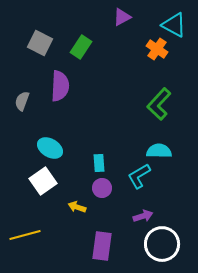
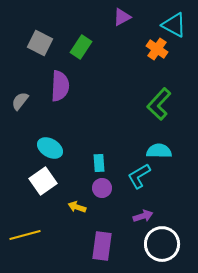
gray semicircle: moved 2 px left; rotated 18 degrees clockwise
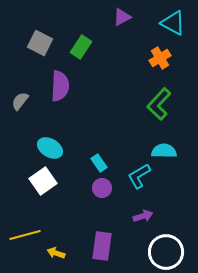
cyan triangle: moved 1 px left, 2 px up
orange cross: moved 3 px right, 9 px down; rotated 25 degrees clockwise
cyan semicircle: moved 5 px right
cyan rectangle: rotated 30 degrees counterclockwise
yellow arrow: moved 21 px left, 46 px down
white circle: moved 4 px right, 8 px down
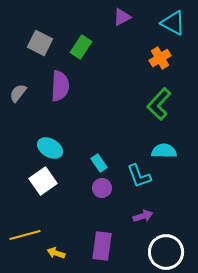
gray semicircle: moved 2 px left, 8 px up
cyan L-shape: rotated 80 degrees counterclockwise
